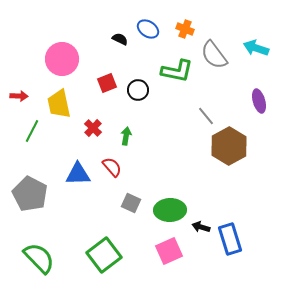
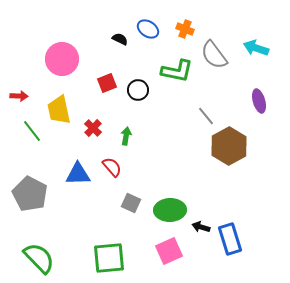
yellow trapezoid: moved 6 px down
green line: rotated 65 degrees counterclockwise
green square: moved 5 px right, 3 px down; rotated 32 degrees clockwise
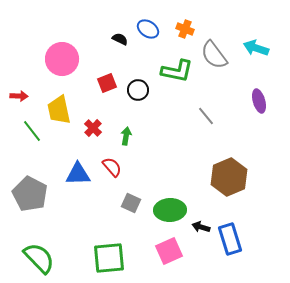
brown hexagon: moved 31 px down; rotated 6 degrees clockwise
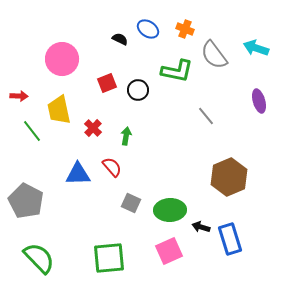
gray pentagon: moved 4 px left, 7 px down
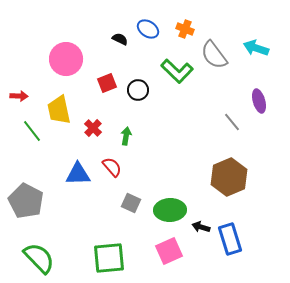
pink circle: moved 4 px right
green L-shape: rotated 32 degrees clockwise
gray line: moved 26 px right, 6 px down
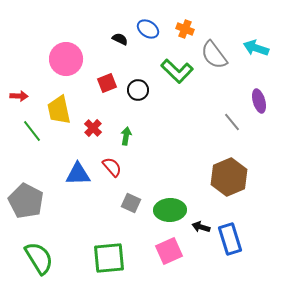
green semicircle: rotated 12 degrees clockwise
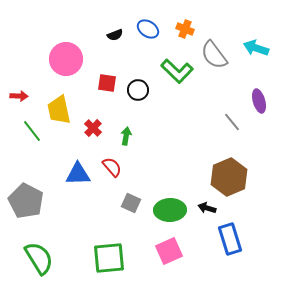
black semicircle: moved 5 px left, 4 px up; rotated 133 degrees clockwise
red square: rotated 30 degrees clockwise
black arrow: moved 6 px right, 19 px up
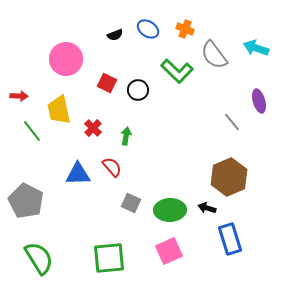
red square: rotated 18 degrees clockwise
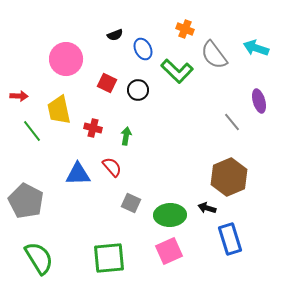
blue ellipse: moved 5 px left, 20 px down; rotated 30 degrees clockwise
red cross: rotated 30 degrees counterclockwise
green ellipse: moved 5 px down
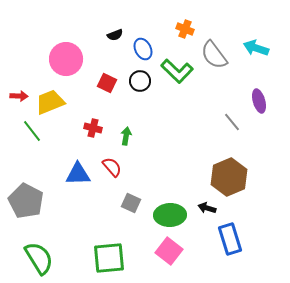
black circle: moved 2 px right, 9 px up
yellow trapezoid: moved 9 px left, 8 px up; rotated 80 degrees clockwise
pink square: rotated 28 degrees counterclockwise
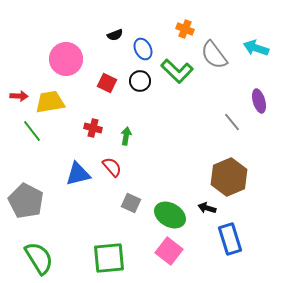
yellow trapezoid: rotated 12 degrees clockwise
blue triangle: rotated 12 degrees counterclockwise
green ellipse: rotated 32 degrees clockwise
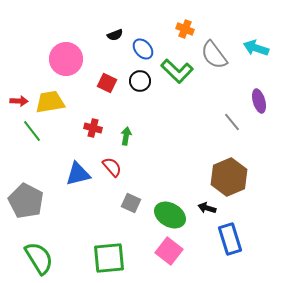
blue ellipse: rotated 15 degrees counterclockwise
red arrow: moved 5 px down
